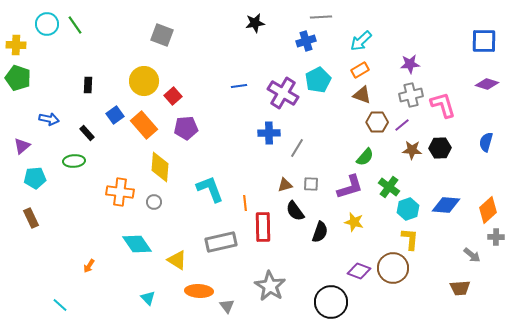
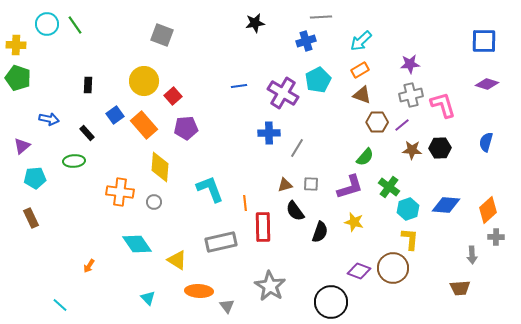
gray arrow at (472, 255): rotated 48 degrees clockwise
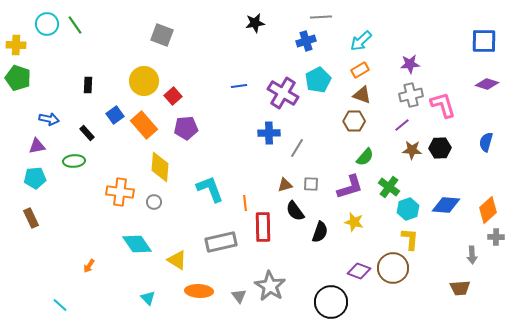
brown hexagon at (377, 122): moved 23 px left, 1 px up
purple triangle at (22, 146): moved 15 px right; rotated 30 degrees clockwise
gray triangle at (227, 306): moved 12 px right, 10 px up
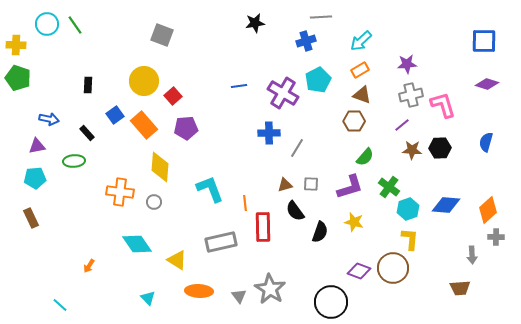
purple star at (410, 64): moved 3 px left
gray star at (270, 286): moved 3 px down
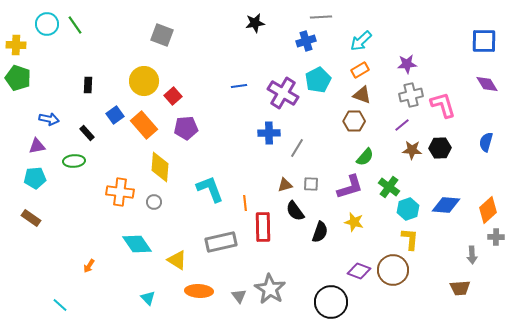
purple diamond at (487, 84): rotated 40 degrees clockwise
brown rectangle at (31, 218): rotated 30 degrees counterclockwise
brown circle at (393, 268): moved 2 px down
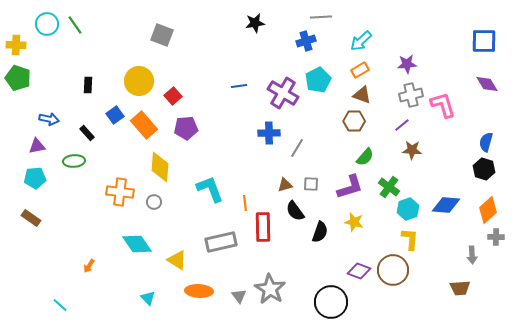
yellow circle at (144, 81): moved 5 px left
black hexagon at (440, 148): moved 44 px right, 21 px down; rotated 20 degrees clockwise
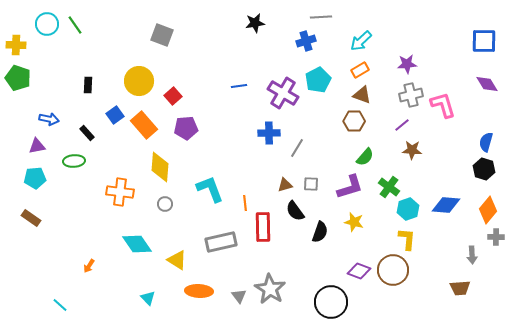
gray circle at (154, 202): moved 11 px right, 2 px down
orange diamond at (488, 210): rotated 8 degrees counterclockwise
yellow L-shape at (410, 239): moved 3 px left
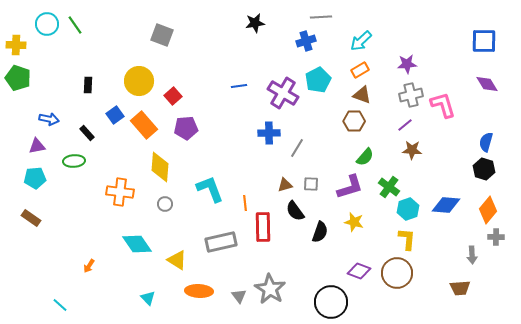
purple line at (402, 125): moved 3 px right
brown circle at (393, 270): moved 4 px right, 3 px down
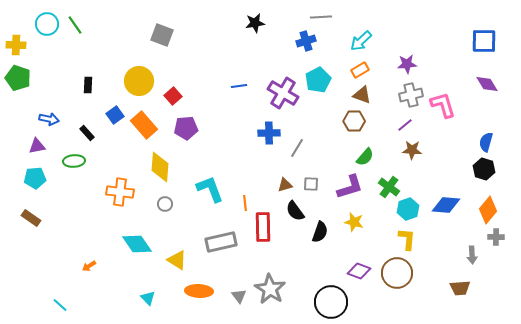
orange arrow at (89, 266): rotated 24 degrees clockwise
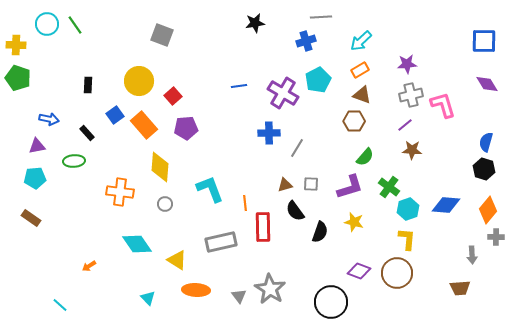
orange ellipse at (199, 291): moved 3 px left, 1 px up
